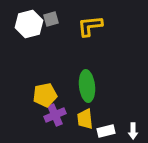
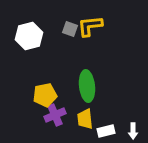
gray square: moved 19 px right, 10 px down; rotated 35 degrees clockwise
white hexagon: moved 12 px down
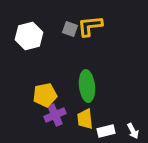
white arrow: rotated 28 degrees counterclockwise
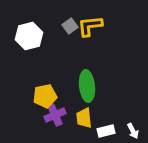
gray square: moved 3 px up; rotated 35 degrees clockwise
yellow pentagon: moved 1 px down
yellow trapezoid: moved 1 px left, 1 px up
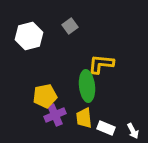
yellow L-shape: moved 11 px right, 38 px down; rotated 12 degrees clockwise
white rectangle: moved 3 px up; rotated 36 degrees clockwise
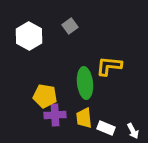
white hexagon: rotated 16 degrees counterclockwise
yellow L-shape: moved 8 px right, 2 px down
green ellipse: moved 2 px left, 3 px up
yellow pentagon: rotated 20 degrees clockwise
purple cross: rotated 20 degrees clockwise
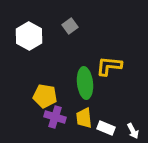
purple cross: moved 2 px down; rotated 20 degrees clockwise
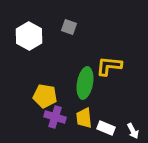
gray square: moved 1 px left, 1 px down; rotated 35 degrees counterclockwise
green ellipse: rotated 16 degrees clockwise
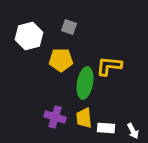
white hexagon: rotated 16 degrees clockwise
yellow pentagon: moved 16 px right, 36 px up; rotated 10 degrees counterclockwise
white rectangle: rotated 18 degrees counterclockwise
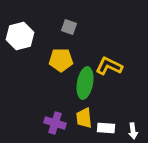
white hexagon: moved 9 px left
yellow L-shape: rotated 20 degrees clockwise
purple cross: moved 6 px down
white arrow: rotated 21 degrees clockwise
